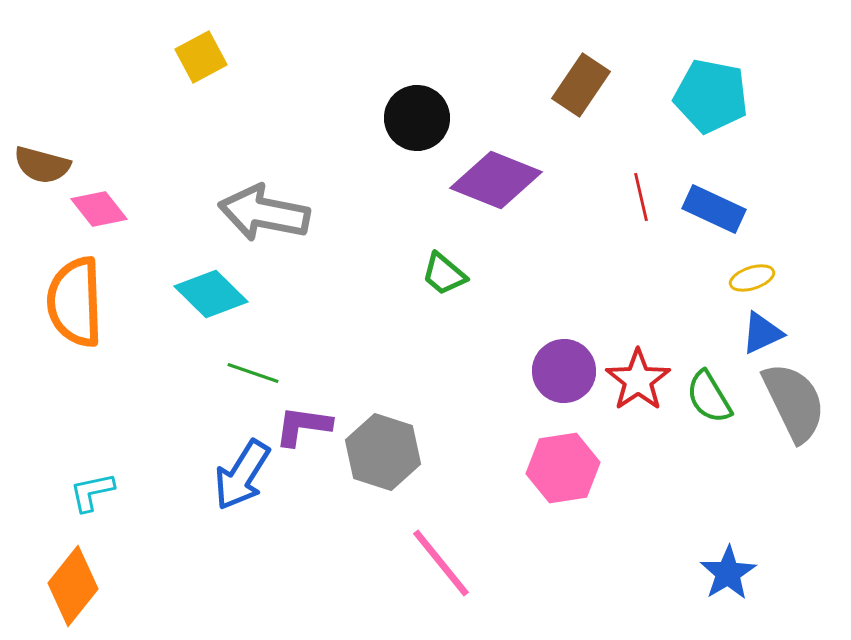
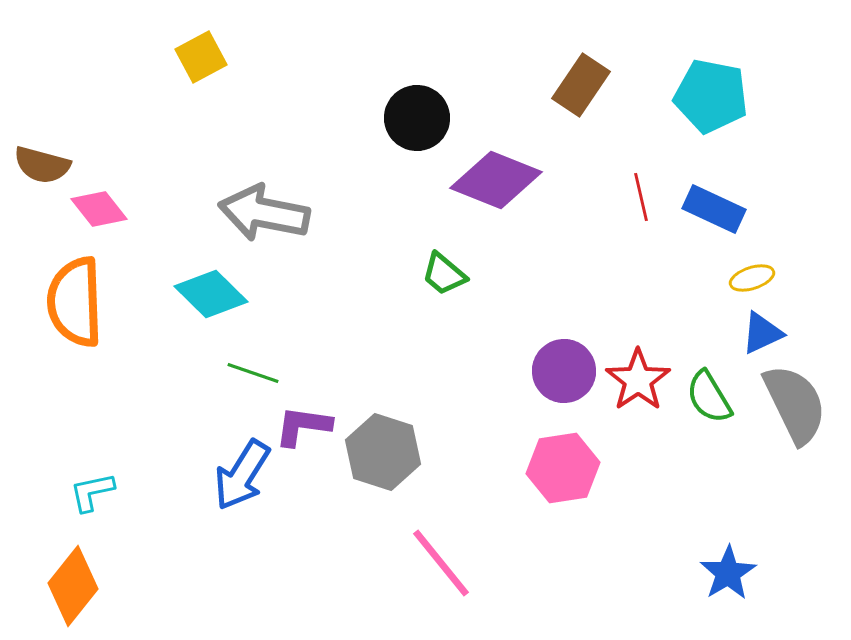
gray semicircle: moved 1 px right, 2 px down
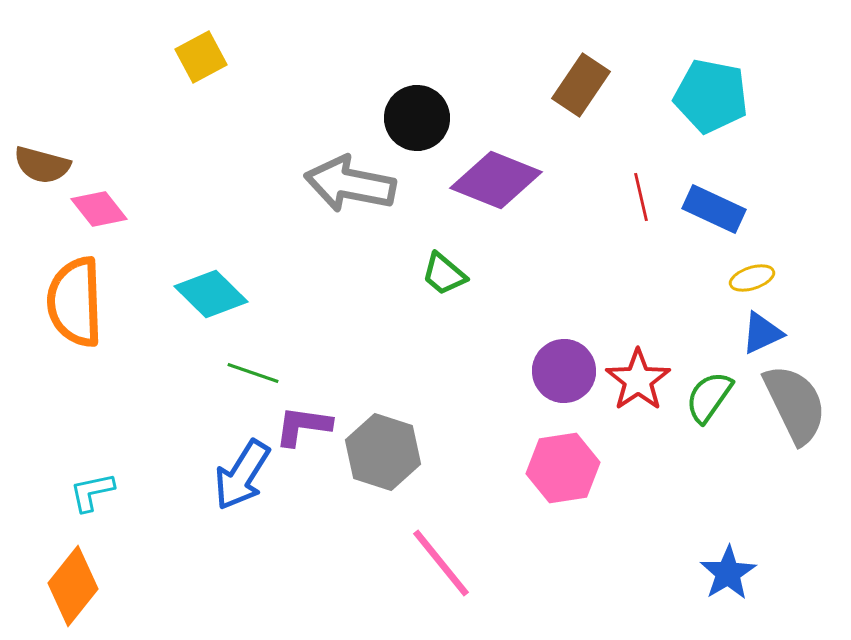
gray arrow: moved 86 px right, 29 px up
green semicircle: rotated 66 degrees clockwise
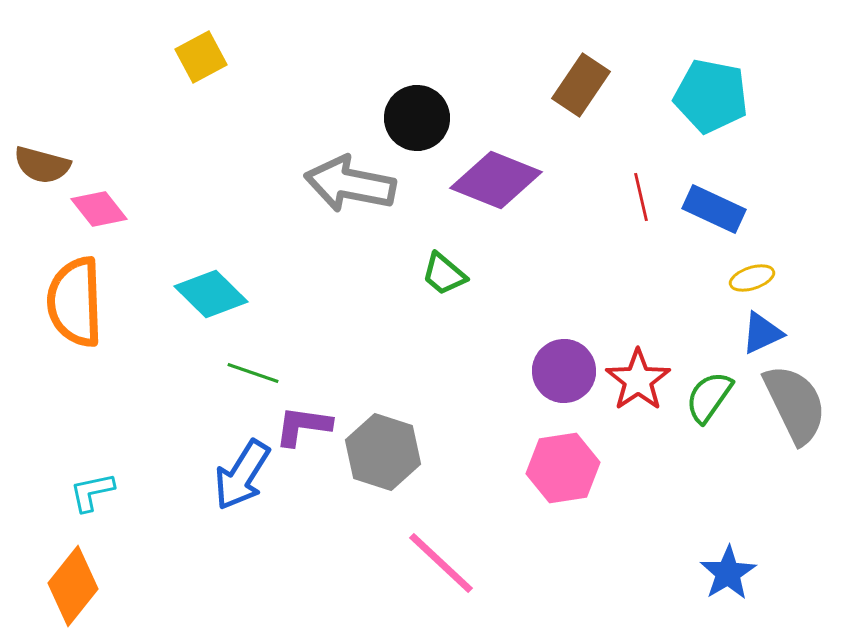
pink line: rotated 8 degrees counterclockwise
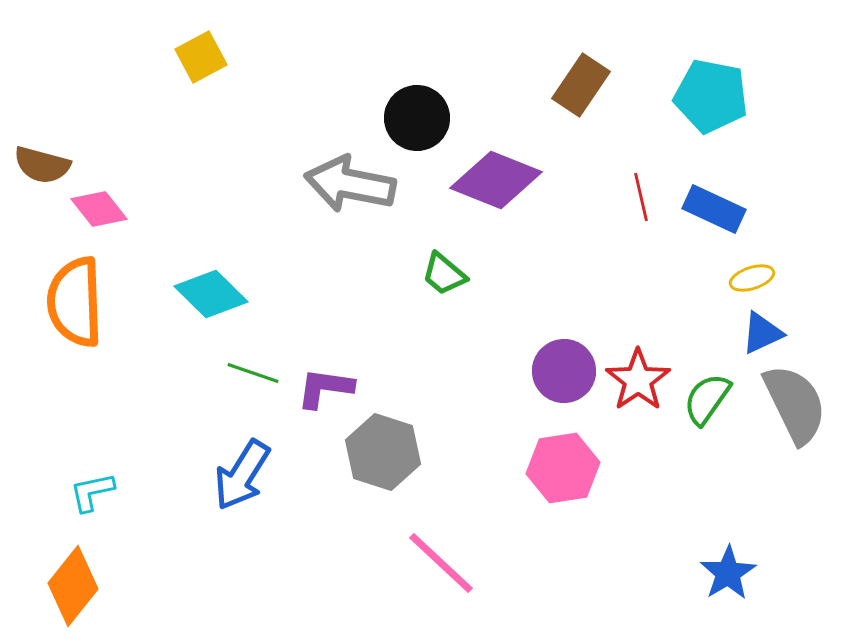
green semicircle: moved 2 px left, 2 px down
purple L-shape: moved 22 px right, 38 px up
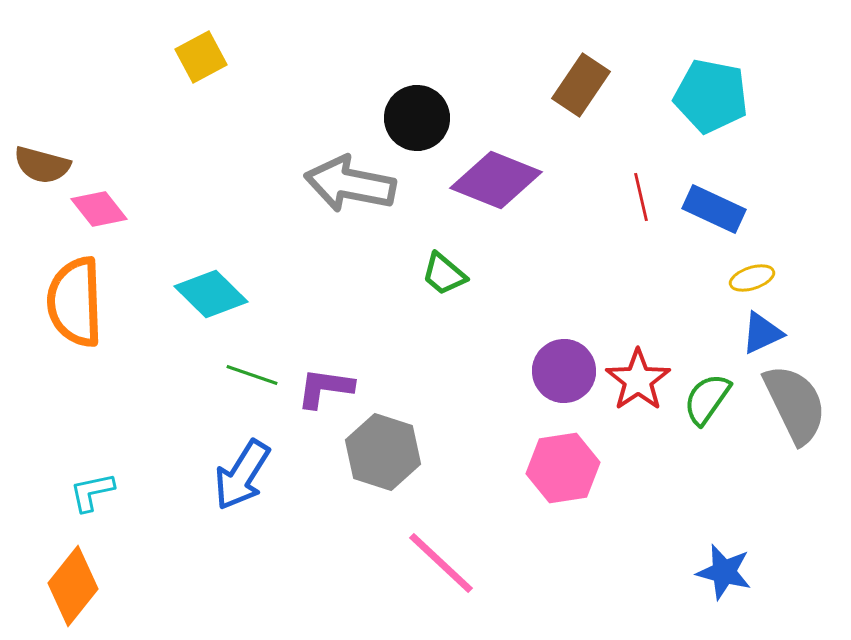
green line: moved 1 px left, 2 px down
blue star: moved 4 px left, 1 px up; rotated 26 degrees counterclockwise
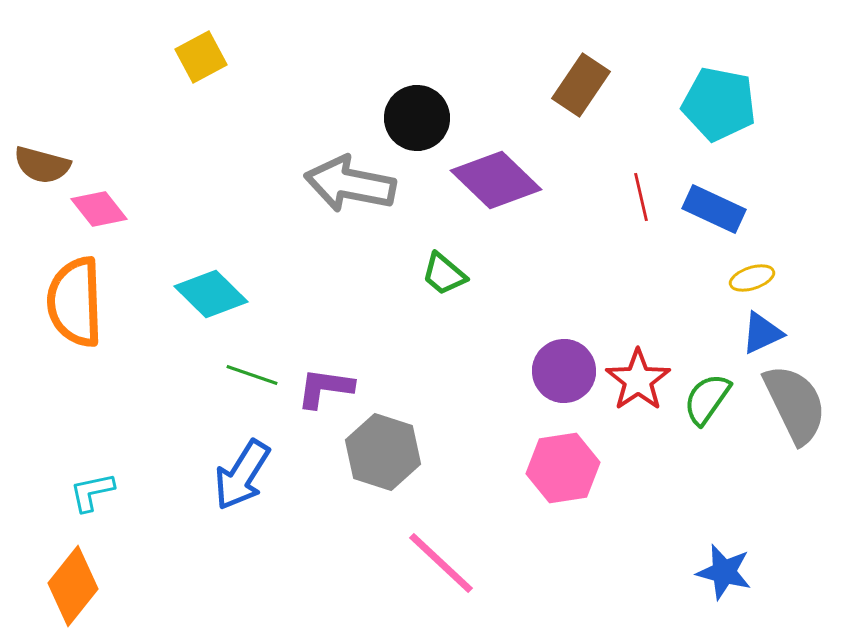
cyan pentagon: moved 8 px right, 8 px down
purple diamond: rotated 22 degrees clockwise
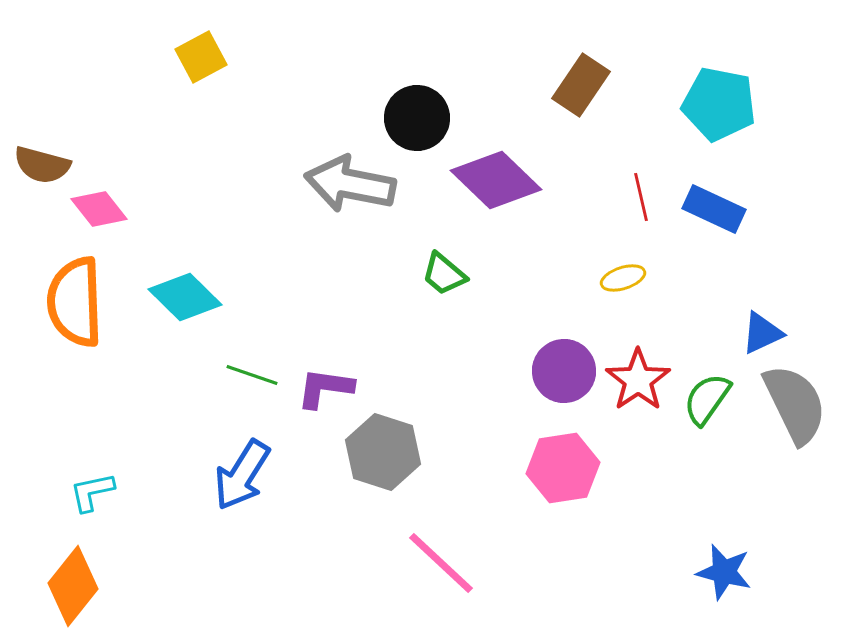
yellow ellipse: moved 129 px left
cyan diamond: moved 26 px left, 3 px down
